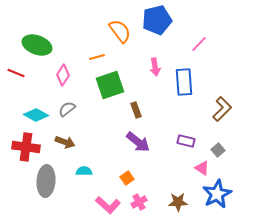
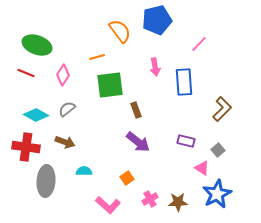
red line: moved 10 px right
green square: rotated 12 degrees clockwise
pink cross: moved 11 px right, 3 px up
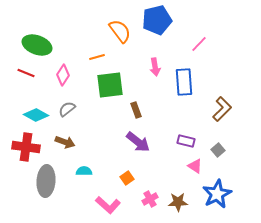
pink triangle: moved 7 px left, 2 px up
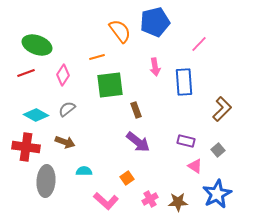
blue pentagon: moved 2 px left, 2 px down
red line: rotated 42 degrees counterclockwise
pink L-shape: moved 2 px left, 4 px up
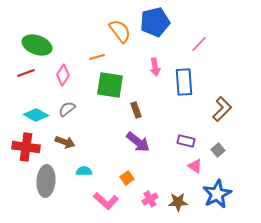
green square: rotated 16 degrees clockwise
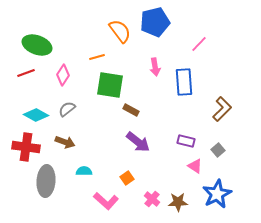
brown rectangle: moved 5 px left; rotated 42 degrees counterclockwise
pink cross: moved 2 px right; rotated 21 degrees counterclockwise
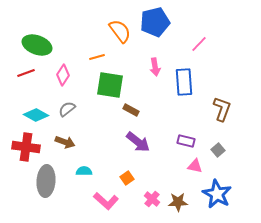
brown L-shape: rotated 25 degrees counterclockwise
pink triangle: rotated 21 degrees counterclockwise
blue star: rotated 16 degrees counterclockwise
